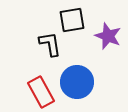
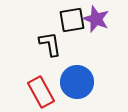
purple star: moved 12 px left, 17 px up
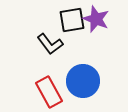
black L-shape: rotated 152 degrees clockwise
blue circle: moved 6 px right, 1 px up
red rectangle: moved 8 px right
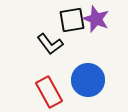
blue circle: moved 5 px right, 1 px up
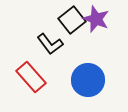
black square: rotated 28 degrees counterclockwise
red rectangle: moved 18 px left, 15 px up; rotated 12 degrees counterclockwise
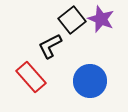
purple star: moved 5 px right
black L-shape: moved 2 px down; rotated 100 degrees clockwise
blue circle: moved 2 px right, 1 px down
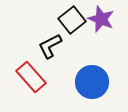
blue circle: moved 2 px right, 1 px down
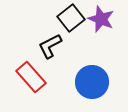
black square: moved 1 px left, 2 px up
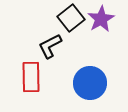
purple star: rotated 20 degrees clockwise
red rectangle: rotated 40 degrees clockwise
blue circle: moved 2 px left, 1 px down
